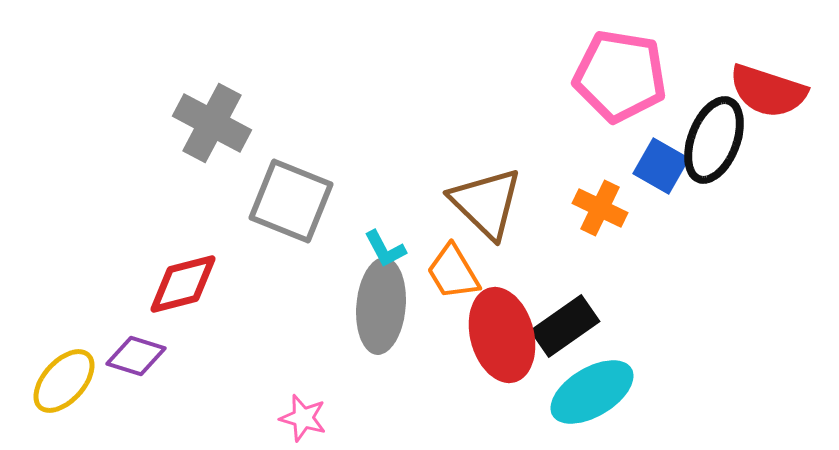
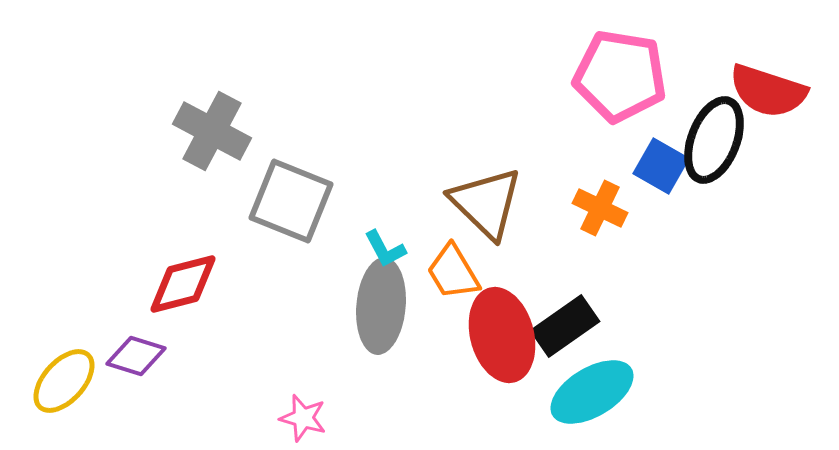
gray cross: moved 8 px down
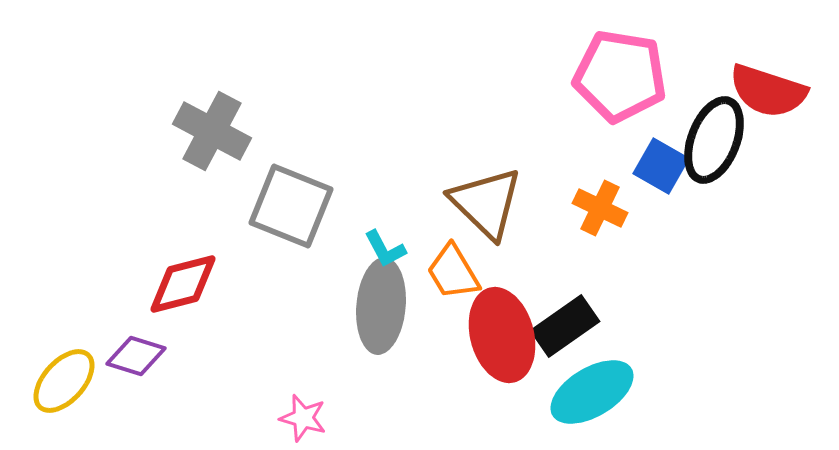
gray square: moved 5 px down
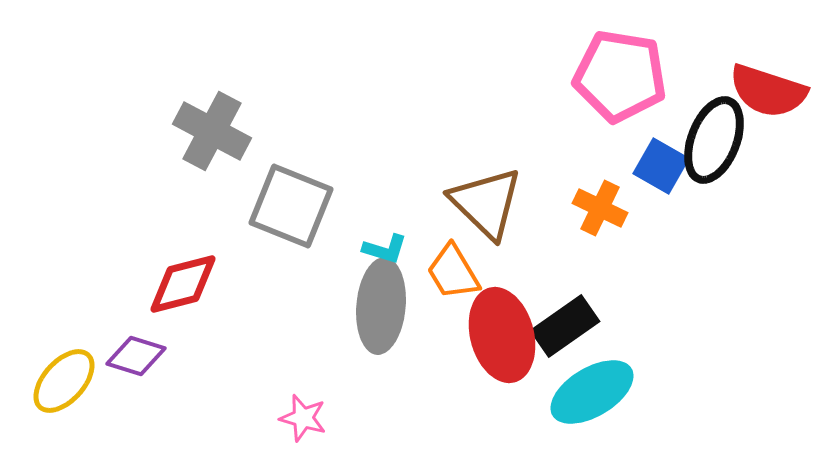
cyan L-shape: rotated 45 degrees counterclockwise
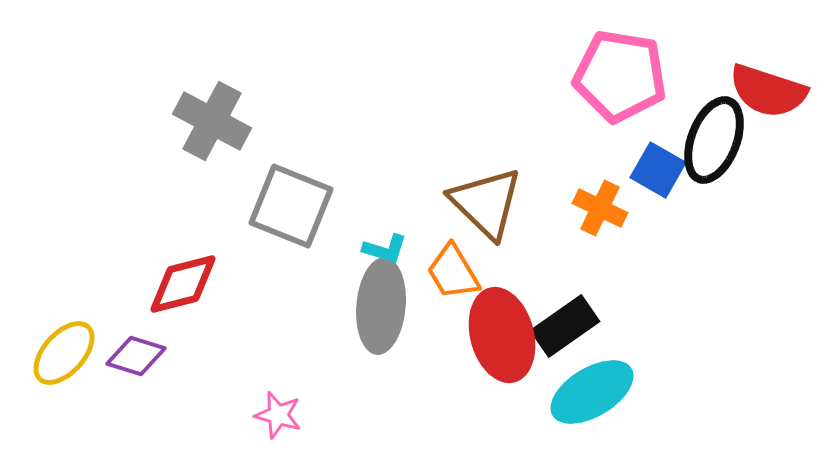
gray cross: moved 10 px up
blue square: moved 3 px left, 4 px down
yellow ellipse: moved 28 px up
pink star: moved 25 px left, 3 px up
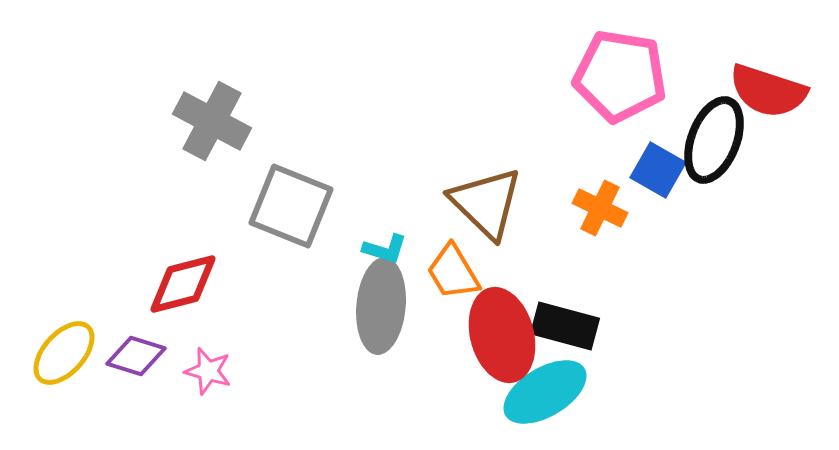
black rectangle: rotated 50 degrees clockwise
cyan ellipse: moved 47 px left
pink star: moved 70 px left, 44 px up
